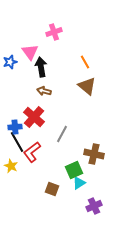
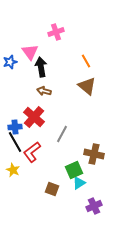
pink cross: moved 2 px right
orange line: moved 1 px right, 1 px up
black line: moved 2 px left
yellow star: moved 2 px right, 4 px down
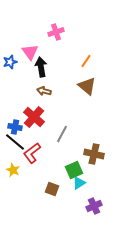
orange line: rotated 64 degrees clockwise
blue cross: rotated 16 degrees clockwise
black line: rotated 20 degrees counterclockwise
red L-shape: moved 1 px down
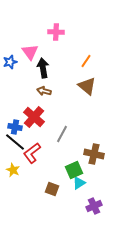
pink cross: rotated 21 degrees clockwise
black arrow: moved 2 px right, 1 px down
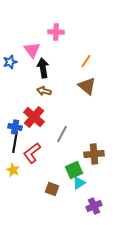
pink triangle: moved 2 px right, 2 px up
black line: rotated 60 degrees clockwise
brown cross: rotated 18 degrees counterclockwise
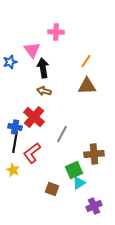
brown triangle: rotated 42 degrees counterclockwise
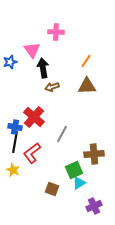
brown arrow: moved 8 px right, 4 px up; rotated 32 degrees counterclockwise
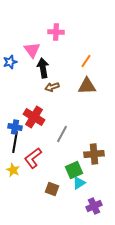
red cross: rotated 10 degrees counterclockwise
red L-shape: moved 1 px right, 5 px down
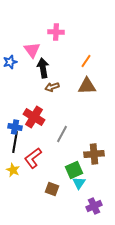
cyan triangle: rotated 24 degrees counterclockwise
